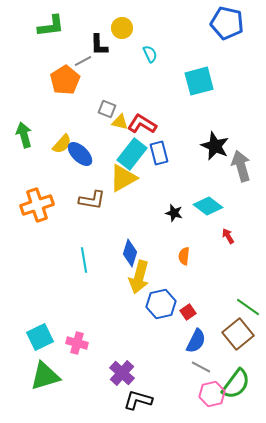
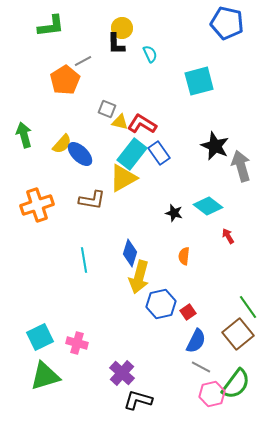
black L-shape at (99, 45): moved 17 px right, 1 px up
blue rectangle at (159, 153): rotated 20 degrees counterclockwise
green line at (248, 307): rotated 20 degrees clockwise
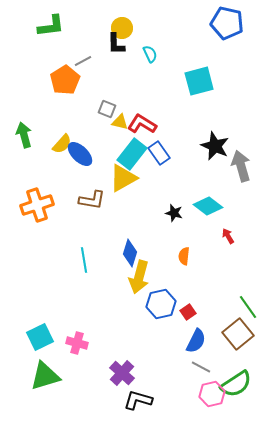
green semicircle at (236, 384): rotated 20 degrees clockwise
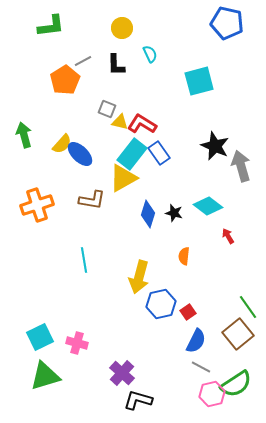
black L-shape at (116, 44): moved 21 px down
blue diamond at (130, 253): moved 18 px right, 39 px up
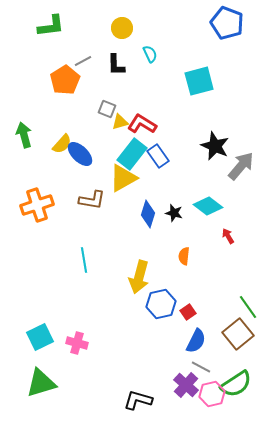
blue pentagon at (227, 23): rotated 8 degrees clockwise
yellow triangle at (120, 122): rotated 30 degrees counterclockwise
blue rectangle at (159, 153): moved 1 px left, 3 px down
gray arrow at (241, 166): rotated 56 degrees clockwise
purple cross at (122, 373): moved 64 px right, 12 px down
green triangle at (45, 376): moved 4 px left, 7 px down
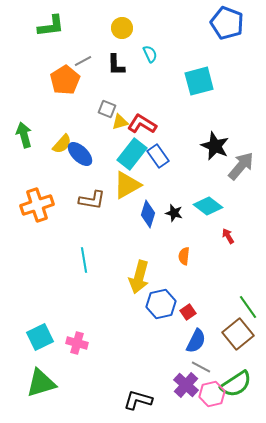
yellow triangle at (123, 178): moved 4 px right, 7 px down
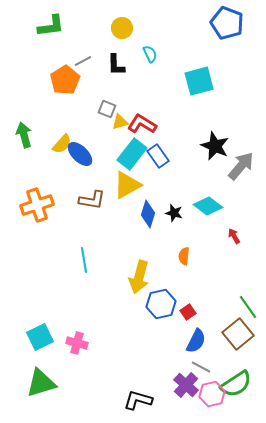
red arrow at (228, 236): moved 6 px right
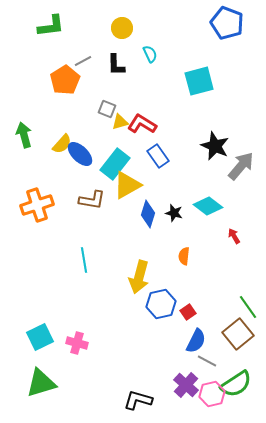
cyan rectangle at (132, 154): moved 17 px left, 10 px down
gray line at (201, 367): moved 6 px right, 6 px up
